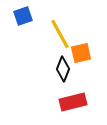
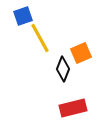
yellow line: moved 20 px left, 4 px down
orange square: rotated 10 degrees counterclockwise
red rectangle: moved 6 px down
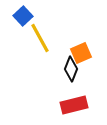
blue square: rotated 24 degrees counterclockwise
black diamond: moved 8 px right
red rectangle: moved 1 px right, 3 px up
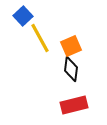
orange square: moved 10 px left, 7 px up
black diamond: rotated 15 degrees counterclockwise
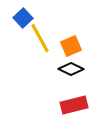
blue square: moved 2 px down
black diamond: rotated 70 degrees counterclockwise
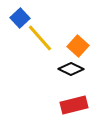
blue square: moved 3 px left
yellow line: rotated 12 degrees counterclockwise
orange square: moved 7 px right; rotated 25 degrees counterclockwise
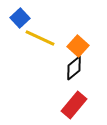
yellow line: rotated 24 degrees counterclockwise
black diamond: moved 3 px right, 1 px up; rotated 65 degrees counterclockwise
red rectangle: rotated 36 degrees counterclockwise
